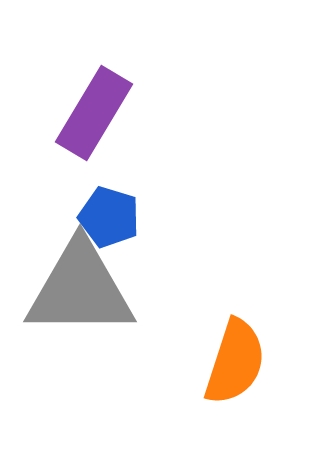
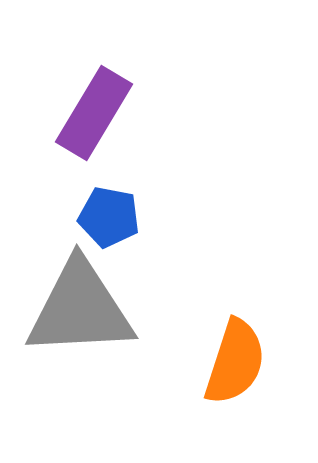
blue pentagon: rotated 6 degrees counterclockwise
gray triangle: moved 20 px down; rotated 3 degrees counterclockwise
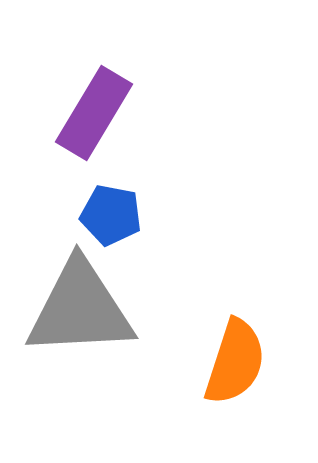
blue pentagon: moved 2 px right, 2 px up
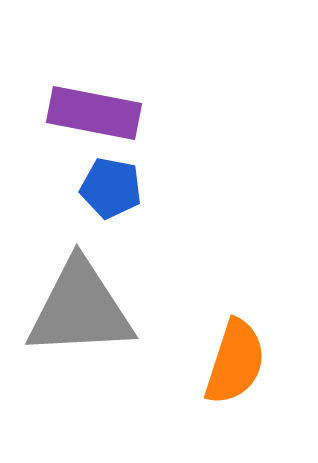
purple rectangle: rotated 70 degrees clockwise
blue pentagon: moved 27 px up
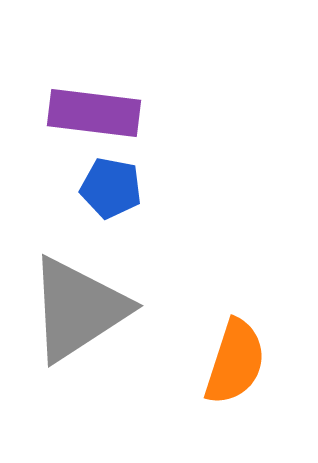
purple rectangle: rotated 4 degrees counterclockwise
gray triangle: moved 2 px left; rotated 30 degrees counterclockwise
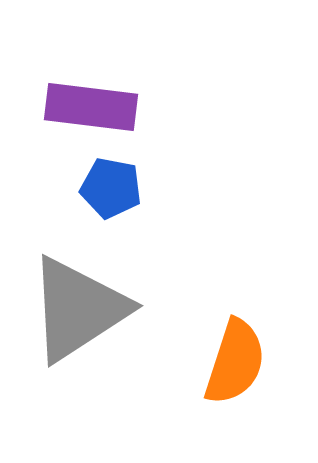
purple rectangle: moved 3 px left, 6 px up
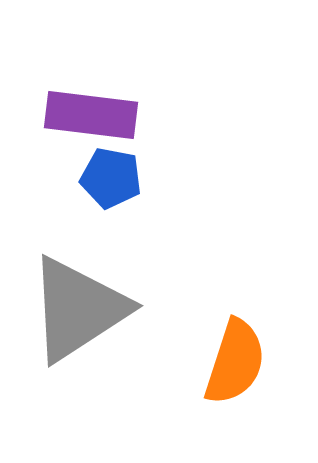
purple rectangle: moved 8 px down
blue pentagon: moved 10 px up
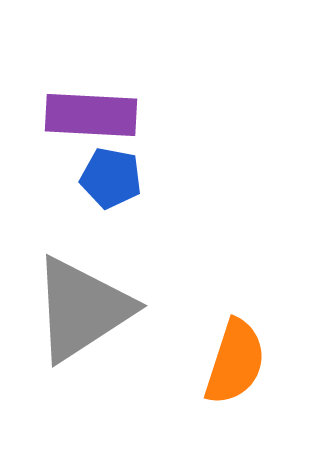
purple rectangle: rotated 4 degrees counterclockwise
gray triangle: moved 4 px right
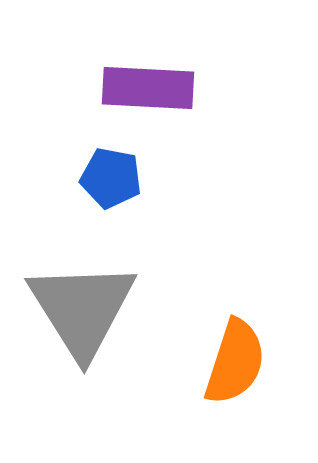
purple rectangle: moved 57 px right, 27 px up
gray triangle: rotated 29 degrees counterclockwise
